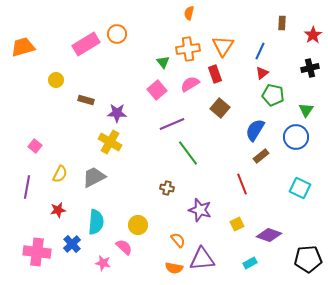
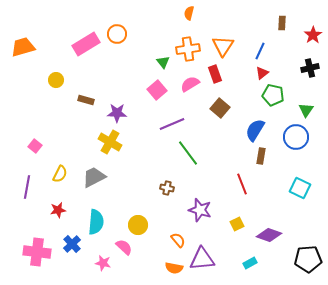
brown rectangle at (261, 156): rotated 42 degrees counterclockwise
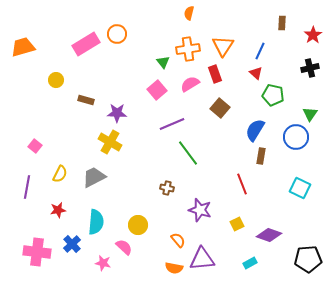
red triangle at (262, 73): moved 6 px left; rotated 40 degrees counterclockwise
green triangle at (306, 110): moved 4 px right, 4 px down
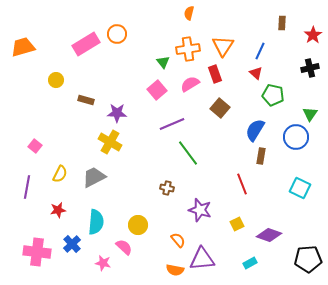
orange semicircle at (174, 268): moved 1 px right, 2 px down
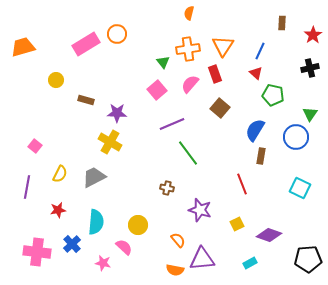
pink semicircle at (190, 84): rotated 18 degrees counterclockwise
